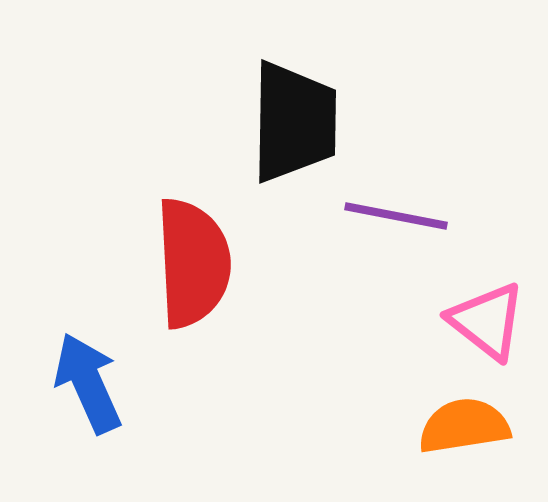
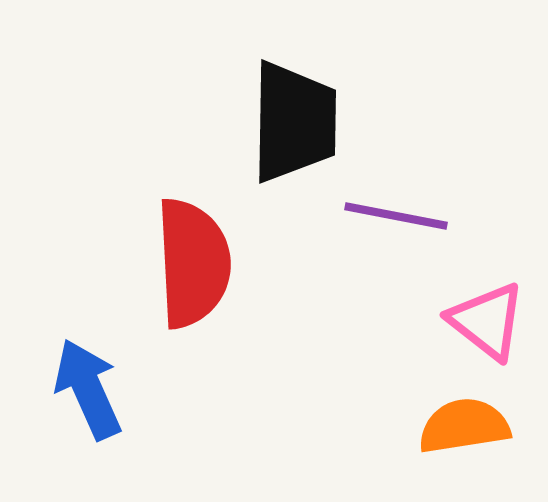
blue arrow: moved 6 px down
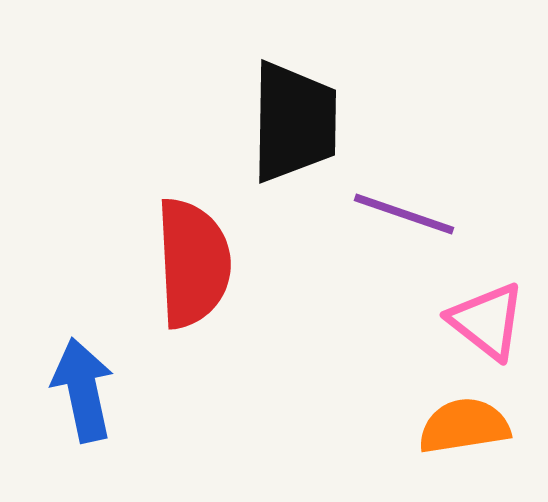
purple line: moved 8 px right, 2 px up; rotated 8 degrees clockwise
blue arrow: moved 5 px left, 1 px down; rotated 12 degrees clockwise
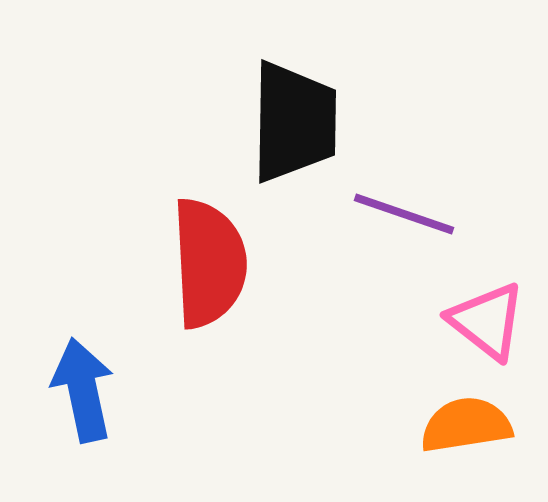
red semicircle: moved 16 px right
orange semicircle: moved 2 px right, 1 px up
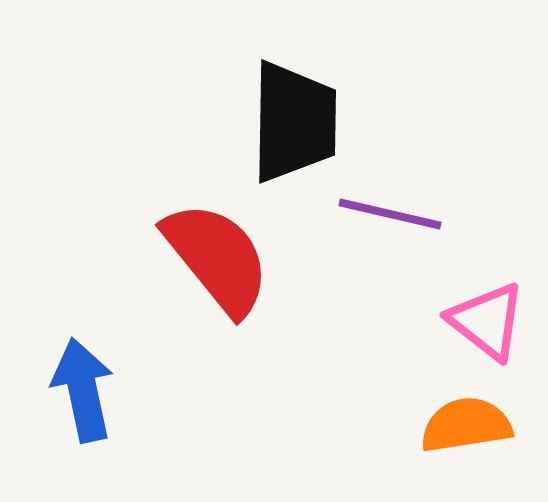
purple line: moved 14 px left; rotated 6 degrees counterclockwise
red semicircle: moved 8 px right, 5 px up; rotated 36 degrees counterclockwise
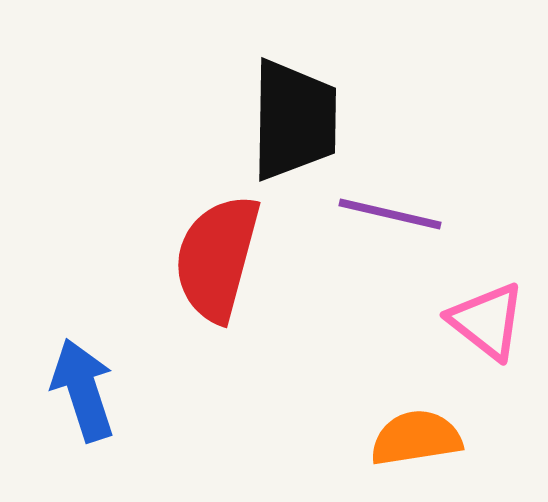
black trapezoid: moved 2 px up
red semicircle: rotated 126 degrees counterclockwise
blue arrow: rotated 6 degrees counterclockwise
orange semicircle: moved 50 px left, 13 px down
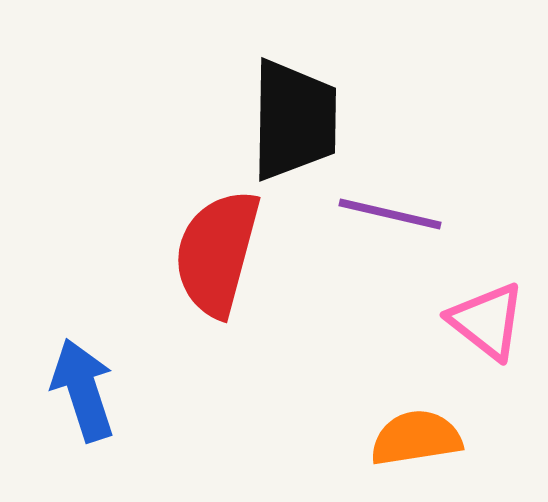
red semicircle: moved 5 px up
